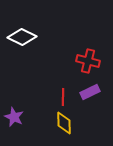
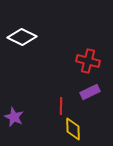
red line: moved 2 px left, 9 px down
yellow diamond: moved 9 px right, 6 px down
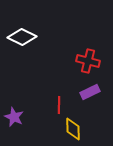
red line: moved 2 px left, 1 px up
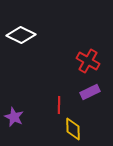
white diamond: moved 1 px left, 2 px up
red cross: rotated 15 degrees clockwise
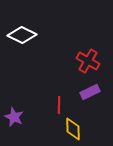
white diamond: moved 1 px right
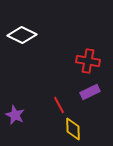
red cross: rotated 20 degrees counterclockwise
red line: rotated 30 degrees counterclockwise
purple star: moved 1 px right, 2 px up
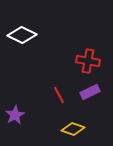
red line: moved 10 px up
purple star: rotated 18 degrees clockwise
yellow diamond: rotated 70 degrees counterclockwise
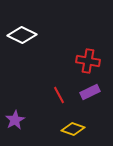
purple star: moved 5 px down
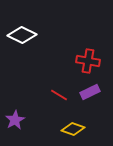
red line: rotated 30 degrees counterclockwise
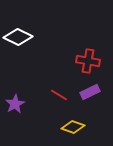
white diamond: moved 4 px left, 2 px down
purple star: moved 16 px up
yellow diamond: moved 2 px up
